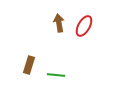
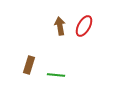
brown arrow: moved 1 px right, 3 px down
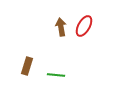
brown arrow: moved 1 px right, 1 px down
brown rectangle: moved 2 px left, 1 px down
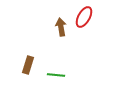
red ellipse: moved 9 px up
brown rectangle: moved 1 px right, 1 px up
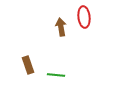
red ellipse: rotated 35 degrees counterclockwise
brown rectangle: rotated 36 degrees counterclockwise
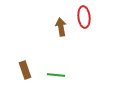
brown rectangle: moved 3 px left, 5 px down
